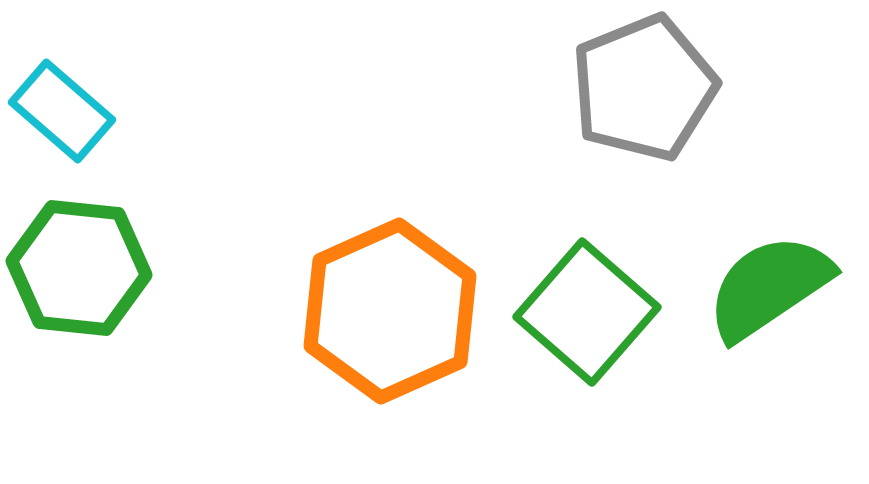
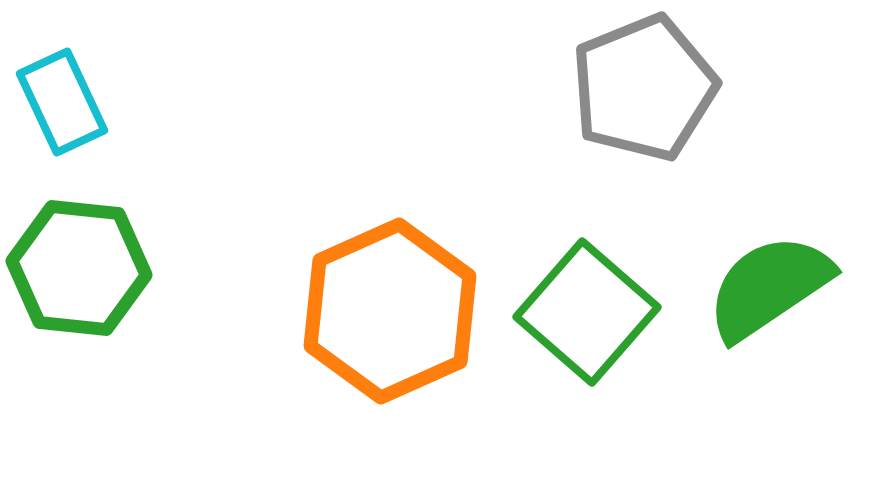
cyan rectangle: moved 9 px up; rotated 24 degrees clockwise
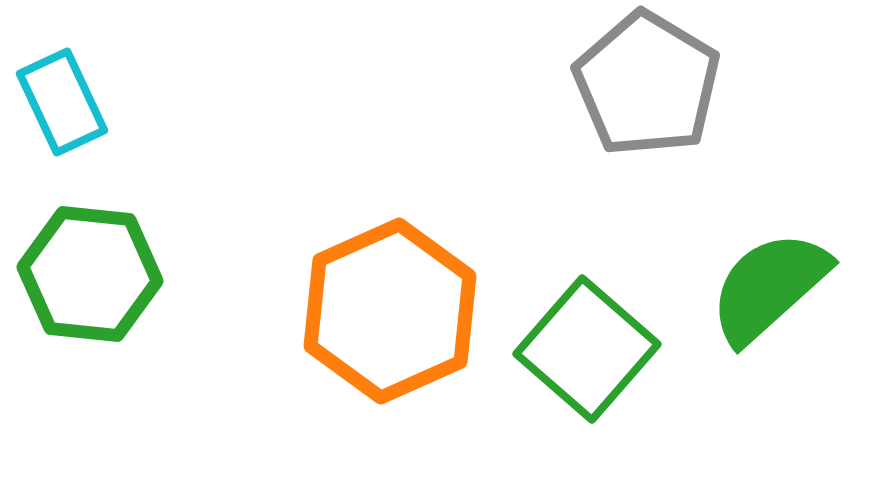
gray pentagon: moved 3 px right, 4 px up; rotated 19 degrees counterclockwise
green hexagon: moved 11 px right, 6 px down
green semicircle: rotated 8 degrees counterclockwise
green square: moved 37 px down
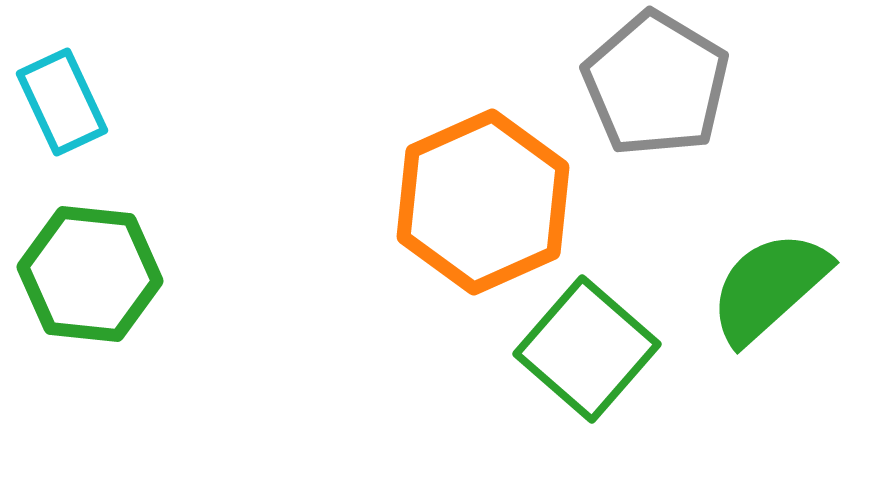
gray pentagon: moved 9 px right
orange hexagon: moved 93 px right, 109 px up
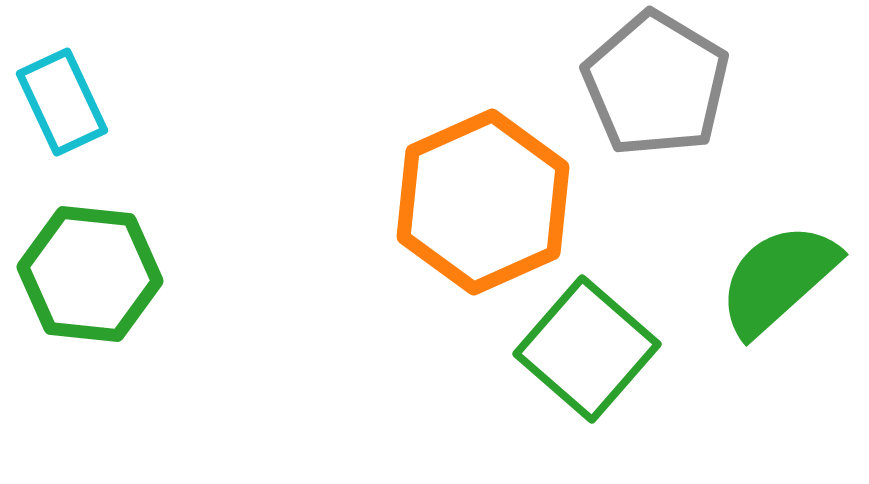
green semicircle: moved 9 px right, 8 px up
